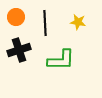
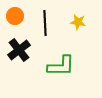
orange circle: moved 1 px left, 1 px up
black cross: rotated 20 degrees counterclockwise
green L-shape: moved 6 px down
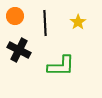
yellow star: rotated 28 degrees clockwise
black cross: rotated 25 degrees counterclockwise
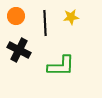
orange circle: moved 1 px right
yellow star: moved 7 px left, 5 px up; rotated 28 degrees clockwise
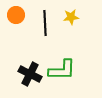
orange circle: moved 1 px up
black cross: moved 11 px right, 24 px down
green L-shape: moved 1 px right, 4 px down
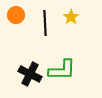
yellow star: rotated 28 degrees counterclockwise
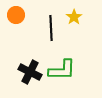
yellow star: moved 3 px right
black line: moved 6 px right, 5 px down
black cross: moved 2 px up
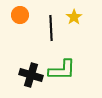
orange circle: moved 4 px right
black cross: moved 1 px right, 3 px down; rotated 10 degrees counterclockwise
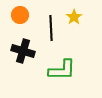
black cross: moved 8 px left, 24 px up
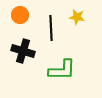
yellow star: moved 3 px right; rotated 28 degrees counterclockwise
